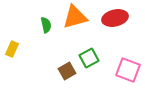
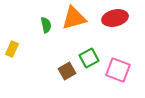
orange triangle: moved 1 px left, 1 px down
pink square: moved 10 px left
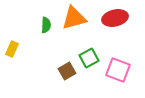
green semicircle: rotated 14 degrees clockwise
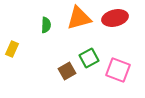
orange triangle: moved 5 px right
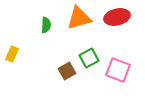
red ellipse: moved 2 px right, 1 px up
yellow rectangle: moved 5 px down
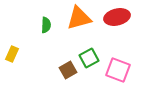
brown square: moved 1 px right, 1 px up
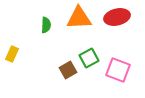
orange triangle: rotated 12 degrees clockwise
